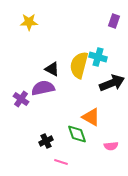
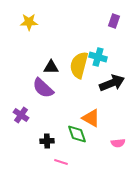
black triangle: moved 1 px left, 2 px up; rotated 28 degrees counterclockwise
purple semicircle: rotated 125 degrees counterclockwise
purple cross: moved 16 px down
orange triangle: moved 1 px down
black cross: moved 1 px right; rotated 24 degrees clockwise
pink semicircle: moved 7 px right, 3 px up
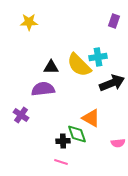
cyan cross: rotated 24 degrees counterclockwise
yellow semicircle: rotated 60 degrees counterclockwise
purple semicircle: moved 1 px down; rotated 130 degrees clockwise
black cross: moved 16 px right
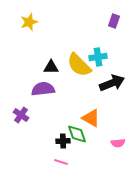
yellow star: rotated 18 degrees counterclockwise
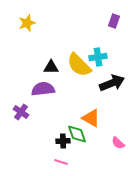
yellow star: moved 2 px left, 1 px down
purple cross: moved 3 px up
pink semicircle: rotated 48 degrees clockwise
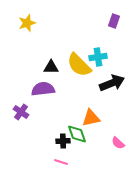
orange triangle: rotated 42 degrees counterclockwise
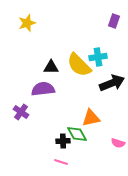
green diamond: rotated 10 degrees counterclockwise
pink semicircle: rotated 24 degrees counterclockwise
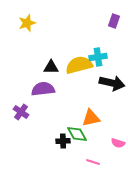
yellow semicircle: rotated 120 degrees clockwise
black arrow: rotated 35 degrees clockwise
pink line: moved 32 px right
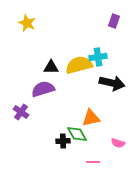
yellow star: rotated 30 degrees counterclockwise
purple semicircle: rotated 10 degrees counterclockwise
pink line: rotated 16 degrees counterclockwise
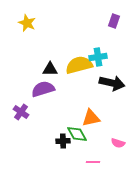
black triangle: moved 1 px left, 2 px down
